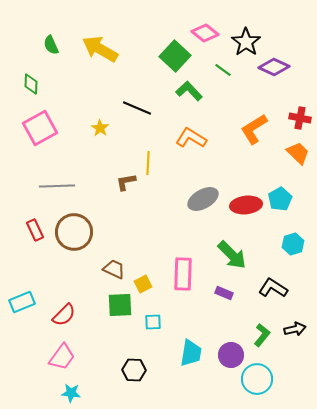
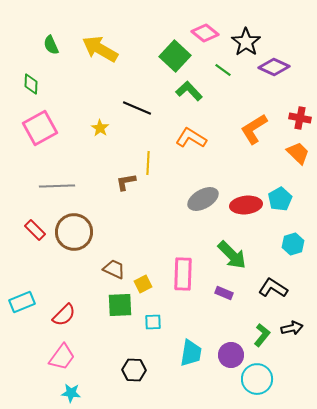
red rectangle at (35, 230): rotated 20 degrees counterclockwise
black arrow at (295, 329): moved 3 px left, 1 px up
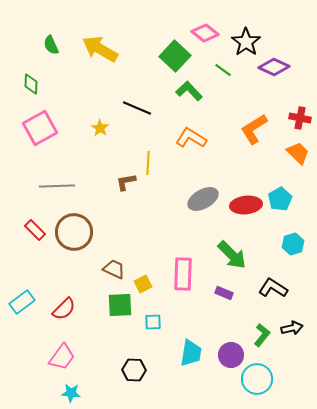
cyan rectangle at (22, 302): rotated 15 degrees counterclockwise
red semicircle at (64, 315): moved 6 px up
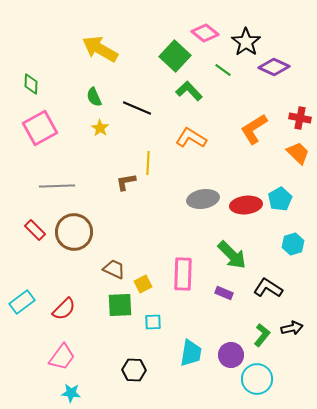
green semicircle at (51, 45): moved 43 px right, 52 px down
gray ellipse at (203, 199): rotated 20 degrees clockwise
black L-shape at (273, 288): moved 5 px left
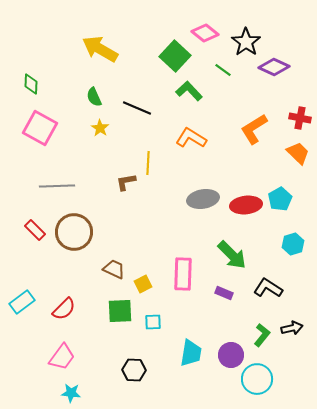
pink square at (40, 128): rotated 32 degrees counterclockwise
green square at (120, 305): moved 6 px down
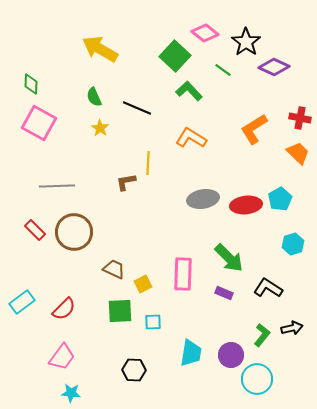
pink square at (40, 128): moved 1 px left, 5 px up
green arrow at (232, 255): moved 3 px left, 3 px down
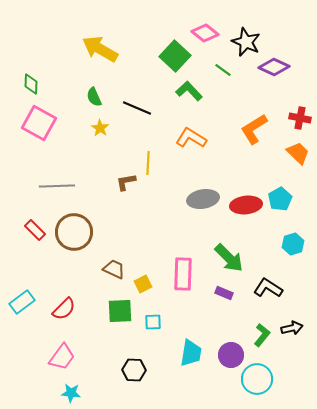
black star at (246, 42): rotated 12 degrees counterclockwise
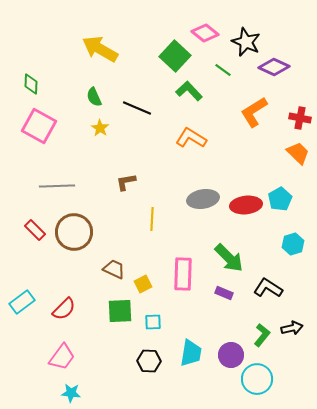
pink square at (39, 123): moved 3 px down
orange L-shape at (254, 129): moved 17 px up
yellow line at (148, 163): moved 4 px right, 56 px down
black hexagon at (134, 370): moved 15 px right, 9 px up
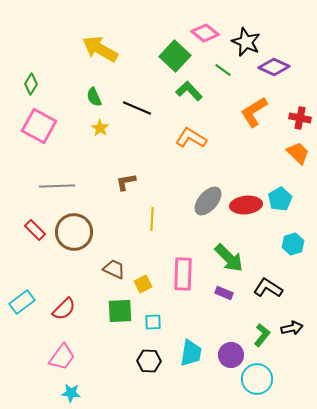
green diamond at (31, 84): rotated 30 degrees clockwise
gray ellipse at (203, 199): moved 5 px right, 2 px down; rotated 40 degrees counterclockwise
